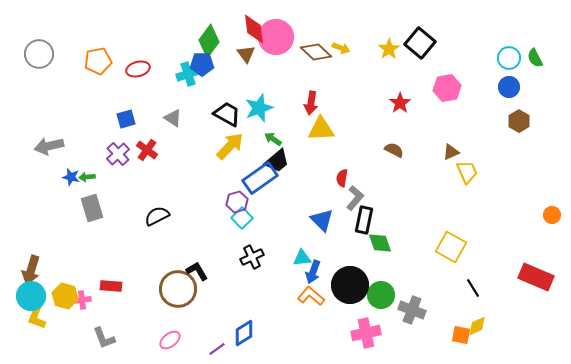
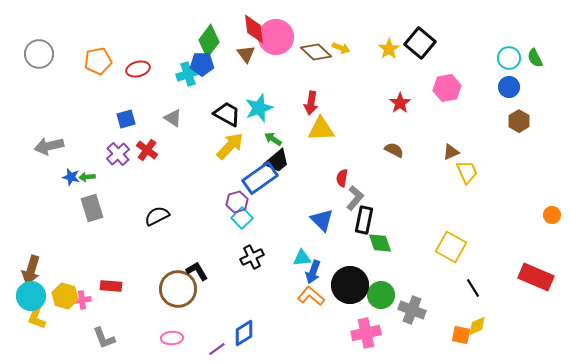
pink ellipse at (170, 340): moved 2 px right, 2 px up; rotated 35 degrees clockwise
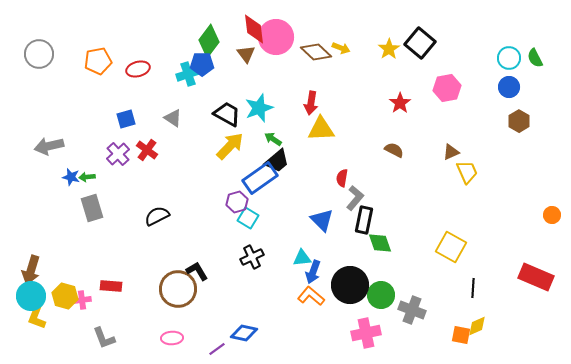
cyan square at (242, 218): moved 6 px right; rotated 15 degrees counterclockwise
black line at (473, 288): rotated 36 degrees clockwise
blue diamond at (244, 333): rotated 44 degrees clockwise
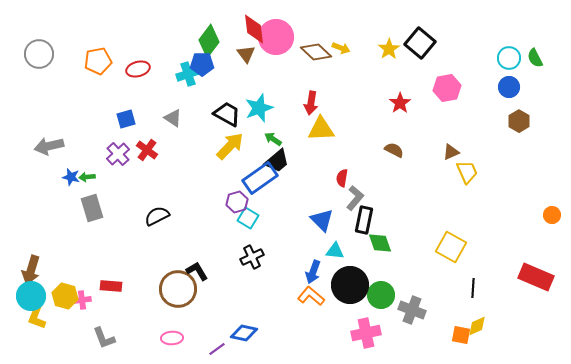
cyan triangle at (302, 258): moved 33 px right, 7 px up; rotated 12 degrees clockwise
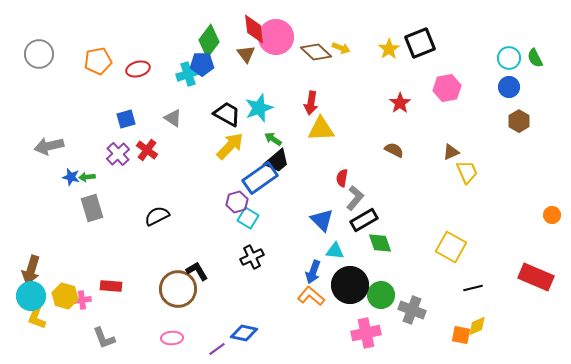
black square at (420, 43): rotated 28 degrees clockwise
black rectangle at (364, 220): rotated 48 degrees clockwise
black line at (473, 288): rotated 72 degrees clockwise
